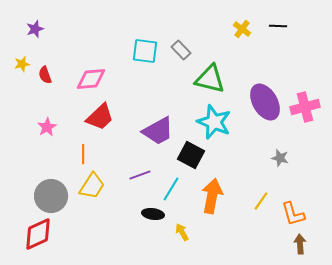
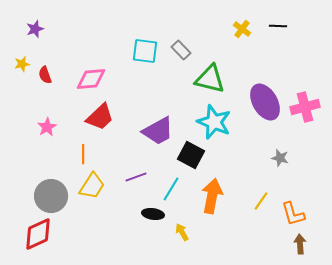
purple line: moved 4 px left, 2 px down
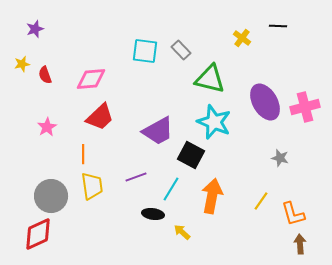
yellow cross: moved 9 px down
yellow trapezoid: rotated 40 degrees counterclockwise
yellow arrow: rotated 18 degrees counterclockwise
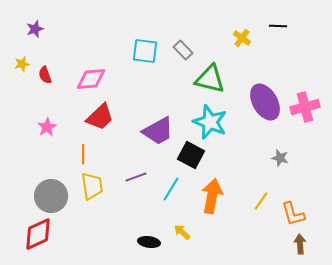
gray rectangle: moved 2 px right
cyan star: moved 4 px left
black ellipse: moved 4 px left, 28 px down
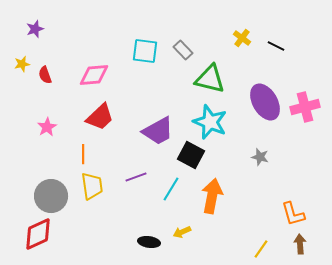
black line: moved 2 px left, 20 px down; rotated 24 degrees clockwise
pink diamond: moved 3 px right, 4 px up
gray star: moved 20 px left, 1 px up
yellow line: moved 48 px down
yellow arrow: rotated 66 degrees counterclockwise
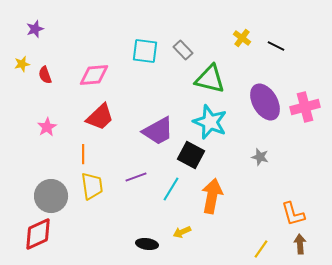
black ellipse: moved 2 px left, 2 px down
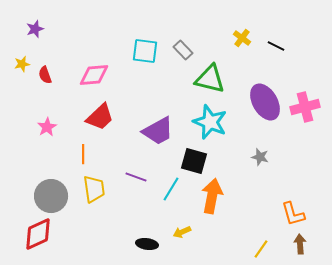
black square: moved 3 px right, 6 px down; rotated 12 degrees counterclockwise
purple line: rotated 40 degrees clockwise
yellow trapezoid: moved 2 px right, 3 px down
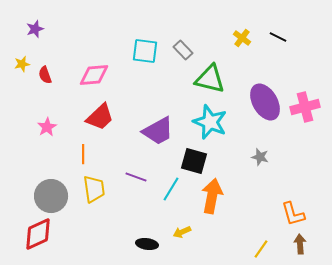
black line: moved 2 px right, 9 px up
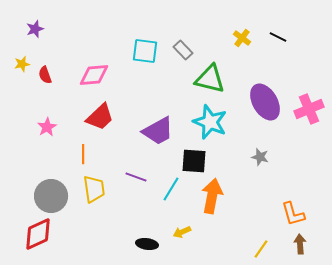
pink cross: moved 4 px right, 2 px down; rotated 8 degrees counterclockwise
black square: rotated 12 degrees counterclockwise
